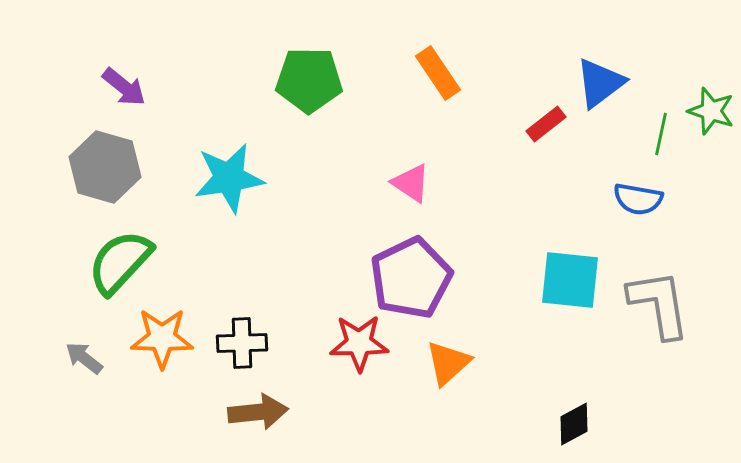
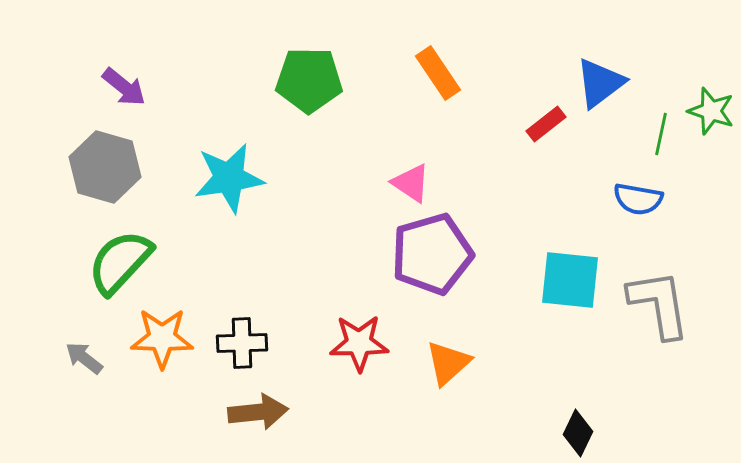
purple pentagon: moved 21 px right, 24 px up; rotated 10 degrees clockwise
black diamond: moved 4 px right, 9 px down; rotated 36 degrees counterclockwise
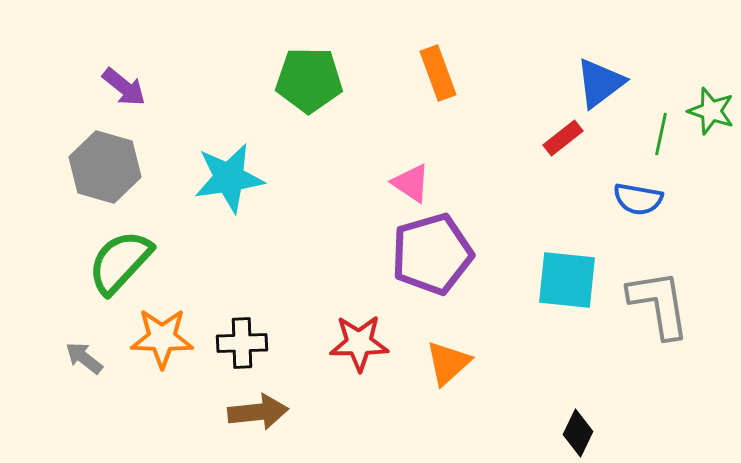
orange rectangle: rotated 14 degrees clockwise
red rectangle: moved 17 px right, 14 px down
cyan square: moved 3 px left
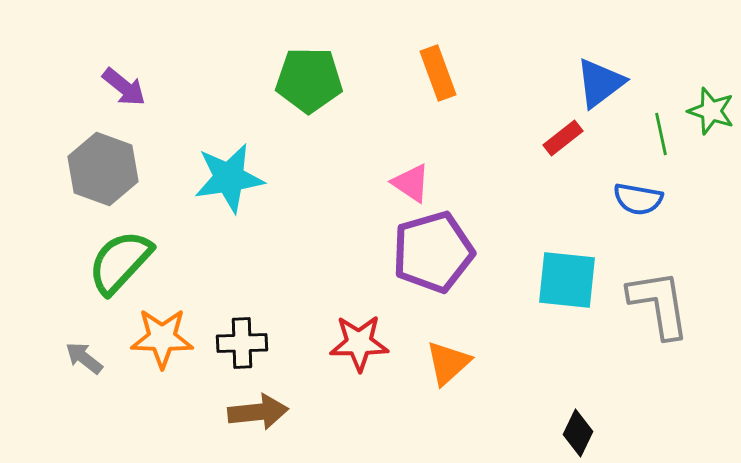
green line: rotated 24 degrees counterclockwise
gray hexagon: moved 2 px left, 2 px down; rotated 4 degrees clockwise
purple pentagon: moved 1 px right, 2 px up
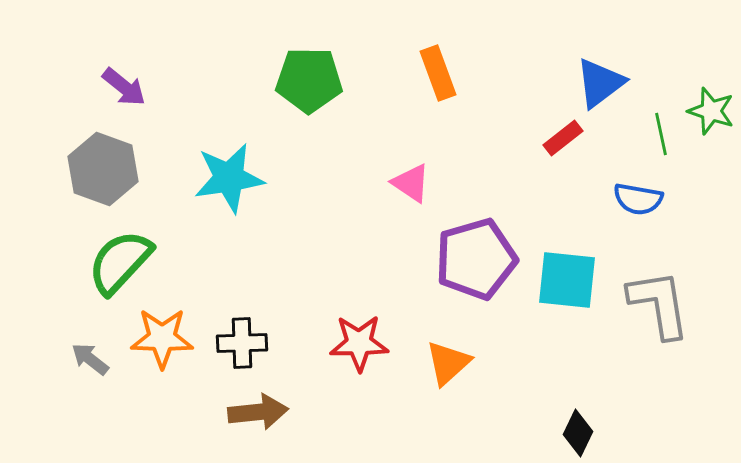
purple pentagon: moved 43 px right, 7 px down
gray arrow: moved 6 px right, 1 px down
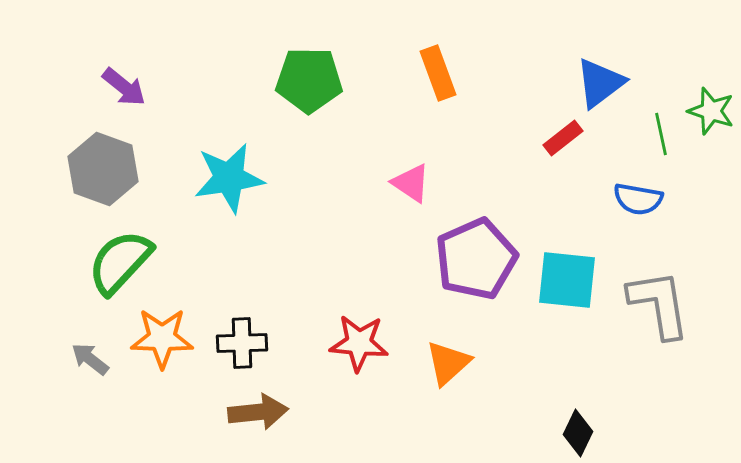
purple pentagon: rotated 8 degrees counterclockwise
red star: rotated 6 degrees clockwise
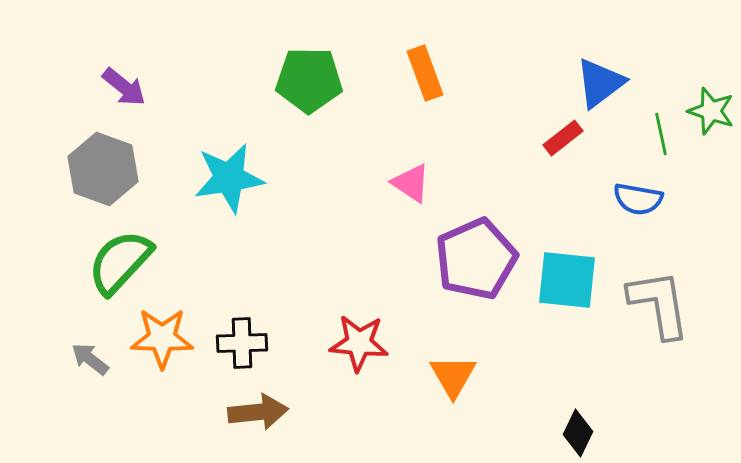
orange rectangle: moved 13 px left
orange triangle: moved 5 px right, 13 px down; rotated 18 degrees counterclockwise
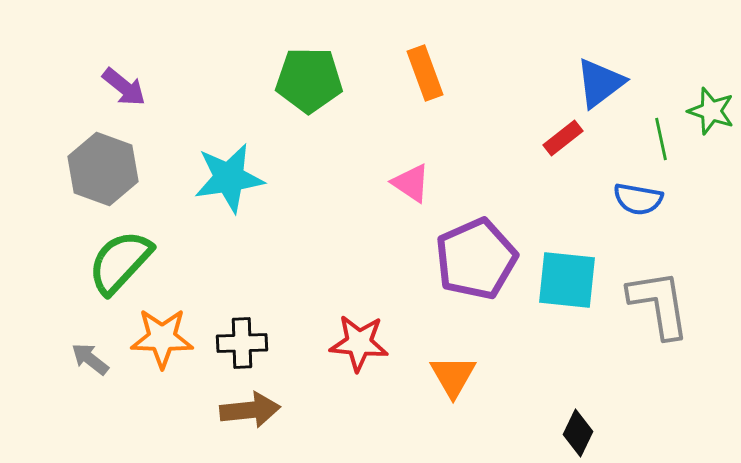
green line: moved 5 px down
brown arrow: moved 8 px left, 2 px up
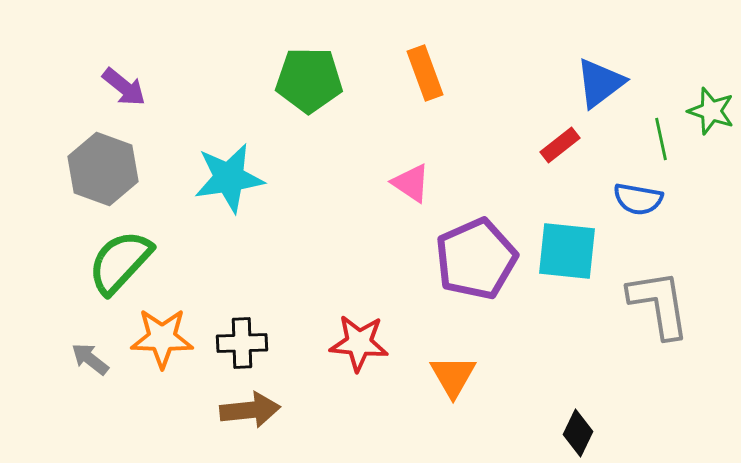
red rectangle: moved 3 px left, 7 px down
cyan square: moved 29 px up
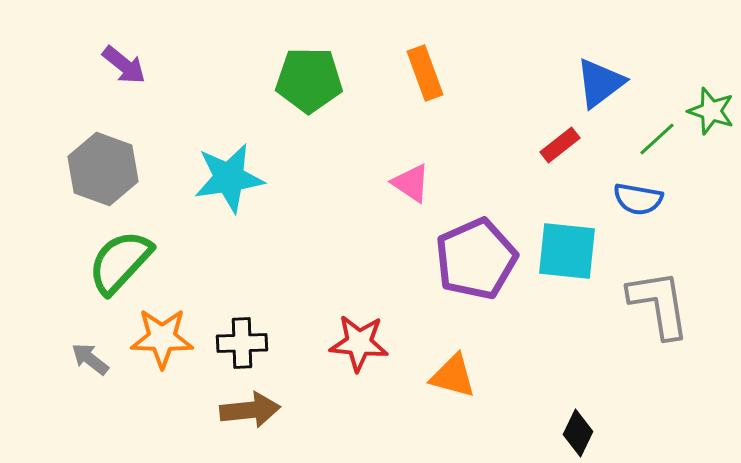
purple arrow: moved 22 px up
green line: moved 4 px left; rotated 60 degrees clockwise
orange triangle: rotated 45 degrees counterclockwise
